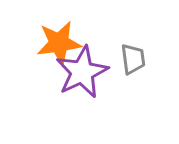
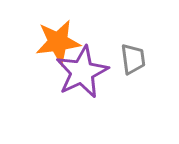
orange star: moved 1 px left, 1 px up
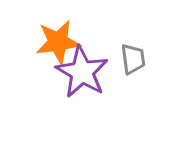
purple star: rotated 16 degrees counterclockwise
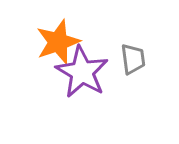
orange star: rotated 12 degrees counterclockwise
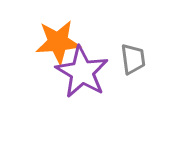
orange star: rotated 15 degrees clockwise
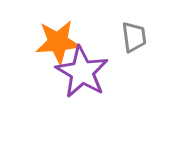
gray trapezoid: moved 1 px right, 22 px up
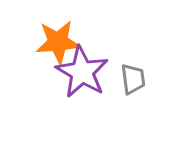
gray trapezoid: moved 1 px left, 42 px down
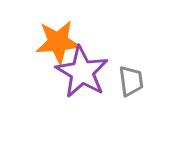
gray trapezoid: moved 2 px left, 2 px down
